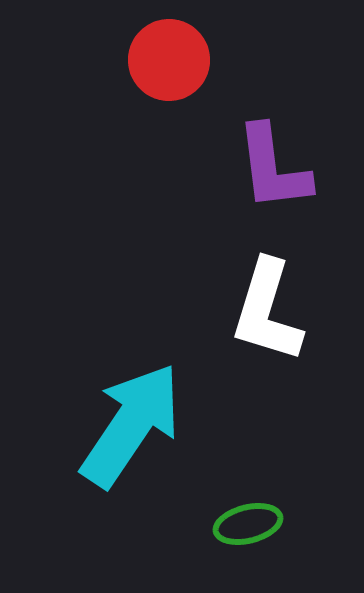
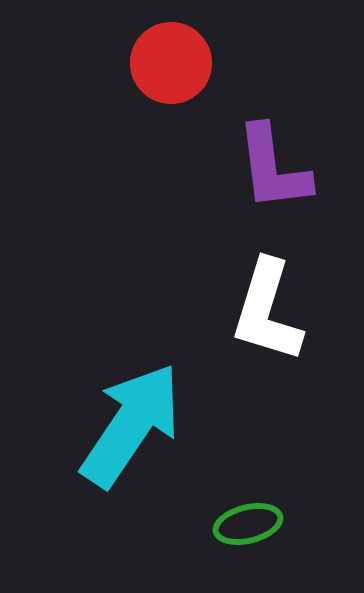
red circle: moved 2 px right, 3 px down
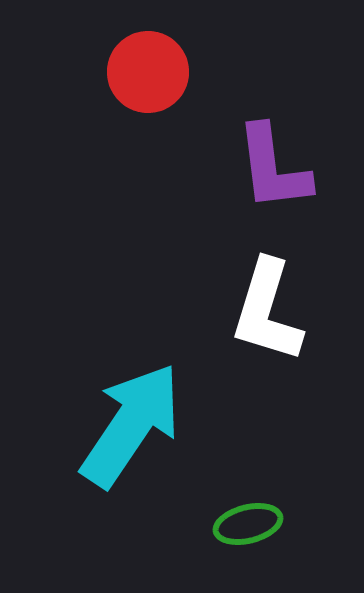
red circle: moved 23 px left, 9 px down
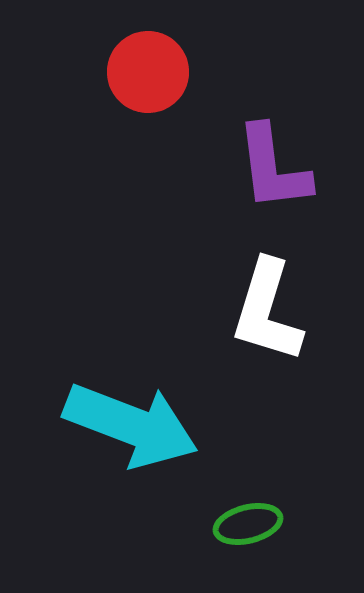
cyan arrow: rotated 77 degrees clockwise
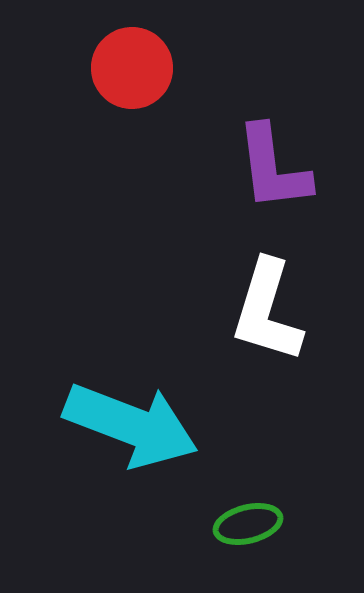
red circle: moved 16 px left, 4 px up
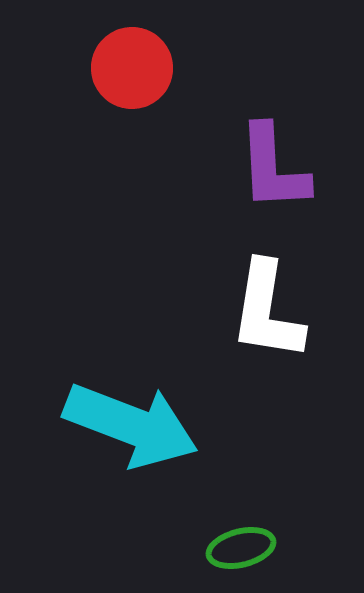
purple L-shape: rotated 4 degrees clockwise
white L-shape: rotated 8 degrees counterclockwise
green ellipse: moved 7 px left, 24 px down
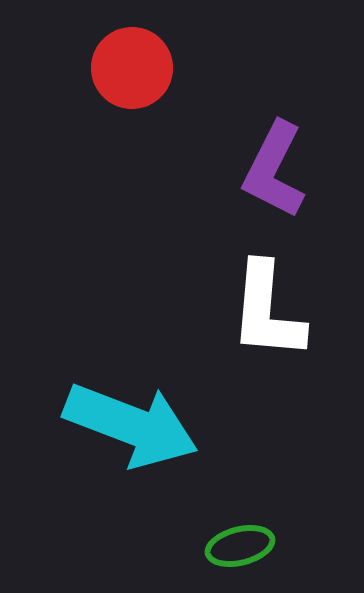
purple L-shape: moved 1 px right, 2 px down; rotated 30 degrees clockwise
white L-shape: rotated 4 degrees counterclockwise
green ellipse: moved 1 px left, 2 px up
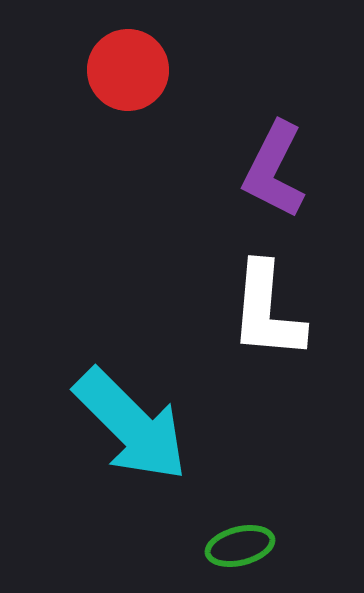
red circle: moved 4 px left, 2 px down
cyan arrow: rotated 24 degrees clockwise
